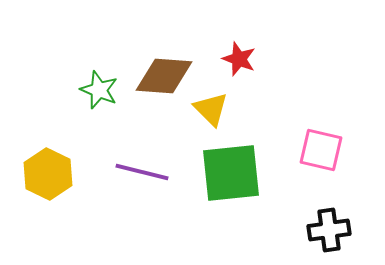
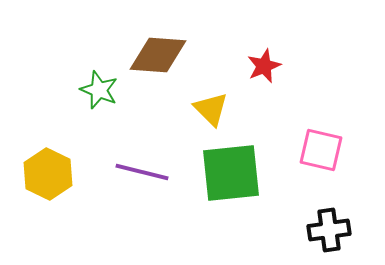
red star: moved 25 px right, 7 px down; rotated 28 degrees clockwise
brown diamond: moved 6 px left, 21 px up
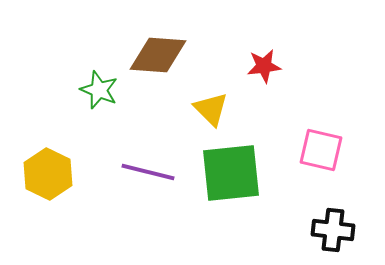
red star: rotated 16 degrees clockwise
purple line: moved 6 px right
black cross: moved 4 px right; rotated 15 degrees clockwise
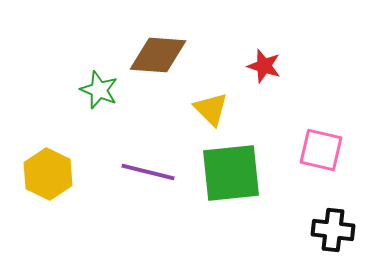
red star: rotated 24 degrees clockwise
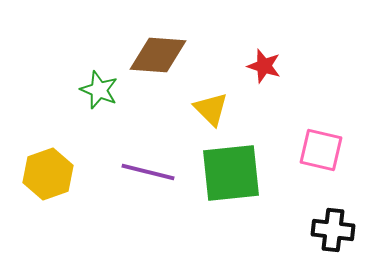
yellow hexagon: rotated 15 degrees clockwise
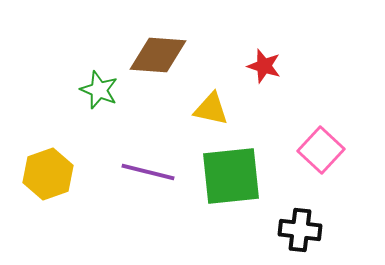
yellow triangle: rotated 33 degrees counterclockwise
pink square: rotated 30 degrees clockwise
green square: moved 3 px down
black cross: moved 33 px left
